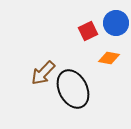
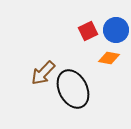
blue circle: moved 7 px down
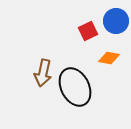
blue circle: moved 9 px up
brown arrow: rotated 32 degrees counterclockwise
black ellipse: moved 2 px right, 2 px up
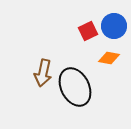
blue circle: moved 2 px left, 5 px down
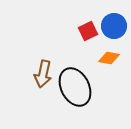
brown arrow: moved 1 px down
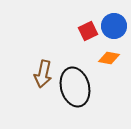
black ellipse: rotated 12 degrees clockwise
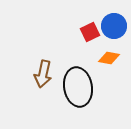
red square: moved 2 px right, 1 px down
black ellipse: moved 3 px right; rotated 6 degrees clockwise
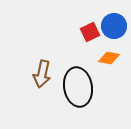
brown arrow: moved 1 px left
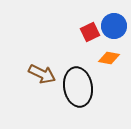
brown arrow: rotated 76 degrees counterclockwise
